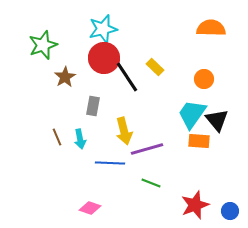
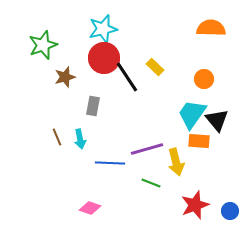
brown star: rotated 15 degrees clockwise
yellow arrow: moved 52 px right, 31 px down
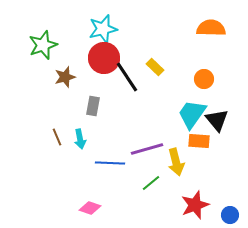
green line: rotated 60 degrees counterclockwise
blue circle: moved 4 px down
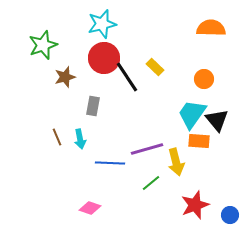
cyan star: moved 1 px left, 5 px up
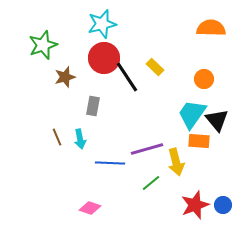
blue circle: moved 7 px left, 10 px up
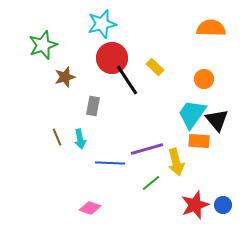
red circle: moved 8 px right
black line: moved 3 px down
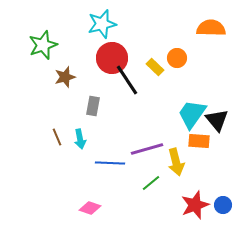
orange circle: moved 27 px left, 21 px up
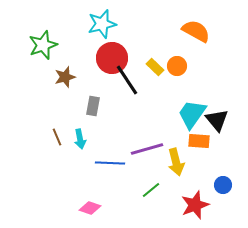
orange semicircle: moved 15 px left, 3 px down; rotated 28 degrees clockwise
orange circle: moved 8 px down
green line: moved 7 px down
blue circle: moved 20 px up
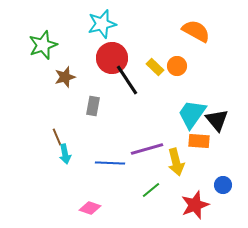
cyan arrow: moved 15 px left, 15 px down
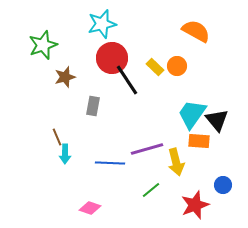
cyan arrow: rotated 12 degrees clockwise
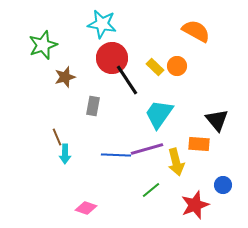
cyan star: rotated 24 degrees clockwise
cyan trapezoid: moved 33 px left
orange rectangle: moved 3 px down
blue line: moved 6 px right, 8 px up
pink diamond: moved 4 px left
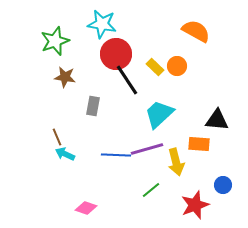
green star: moved 12 px right, 4 px up
red circle: moved 4 px right, 4 px up
brown star: rotated 25 degrees clockwise
cyan trapezoid: rotated 12 degrees clockwise
black triangle: rotated 45 degrees counterclockwise
cyan arrow: rotated 114 degrees clockwise
